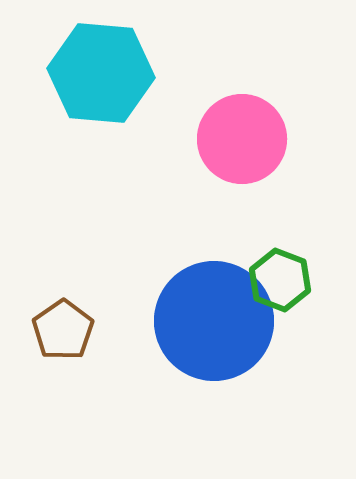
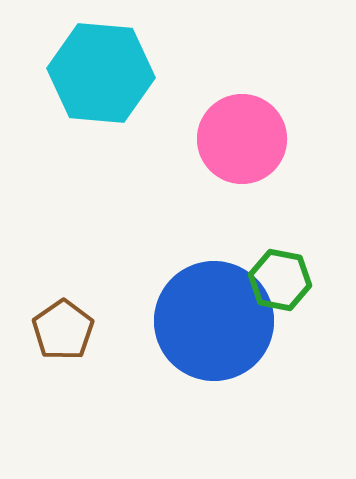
green hexagon: rotated 10 degrees counterclockwise
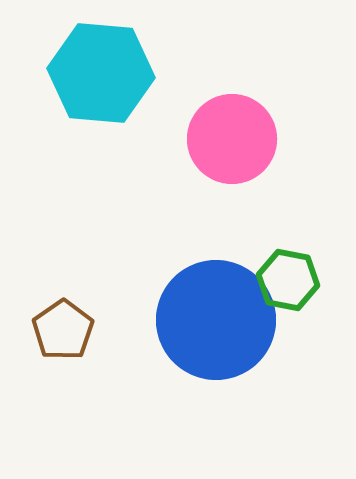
pink circle: moved 10 px left
green hexagon: moved 8 px right
blue circle: moved 2 px right, 1 px up
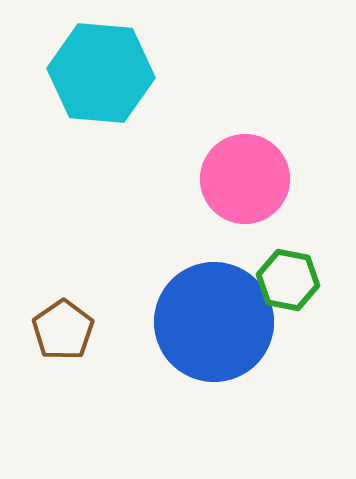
pink circle: moved 13 px right, 40 px down
blue circle: moved 2 px left, 2 px down
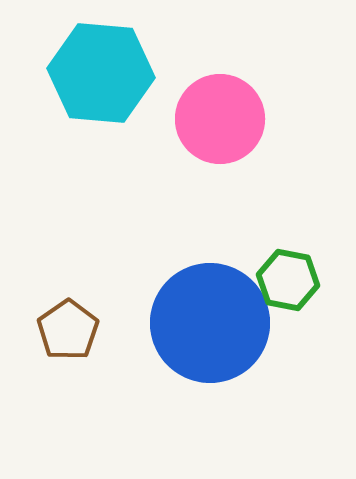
pink circle: moved 25 px left, 60 px up
blue circle: moved 4 px left, 1 px down
brown pentagon: moved 5 px right
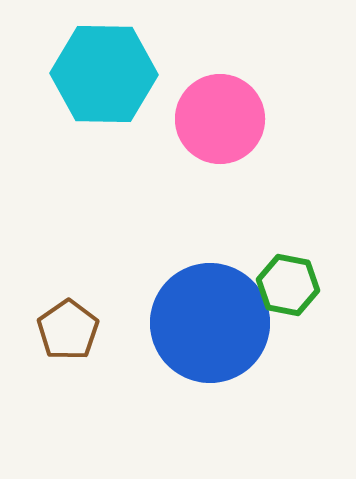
cyan hexagon: moved 3 px right, 1 px down; rotated 4 degrees counterclockwise
green hexagon: moved 5 px down
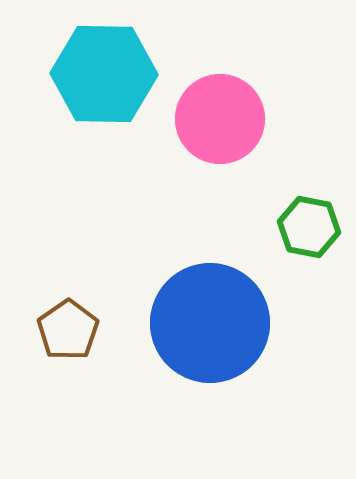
green hexagon: moved 21 px right, 58 px up
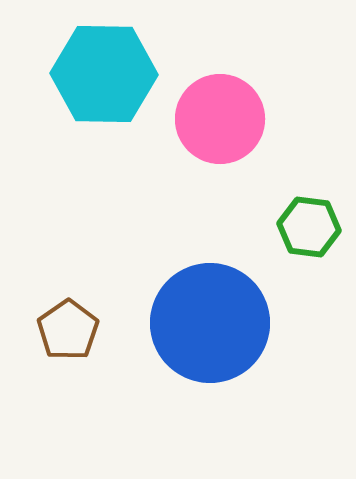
green hexagon: rotated 4 degrees counterclockwise
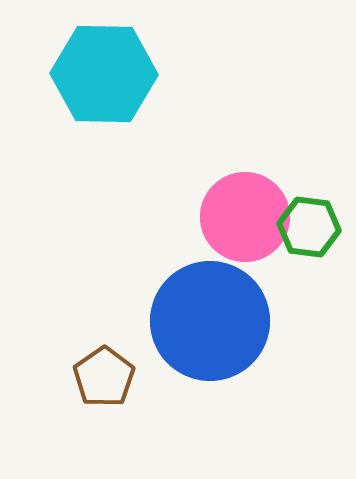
pink circle: moved 25 px right, 98 px down
blue circle: moved 2 px up
brown pentagon: moved 36 px right, 47 px down
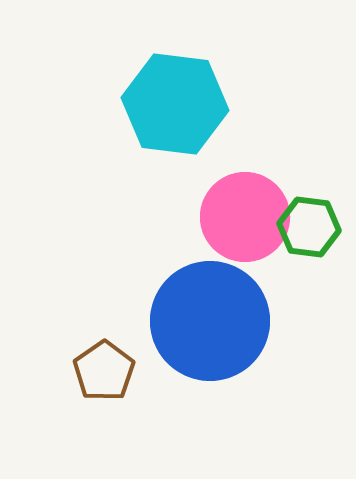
cyan hexagon: moved 71 px right, 30 px down; rotated 6 degrees clockwise
brown pentagon: moved 6 px up
